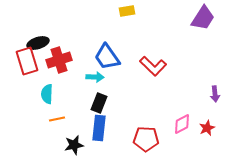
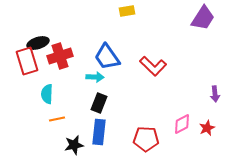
red cross: moved 1 px right, 4 px up
blue rectangle: moved 4 px down
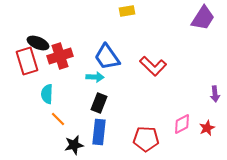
black ellipse: rotated 40 degrees clockwise
orange line: moved 1 px right; rotated 56 degrees clockwise
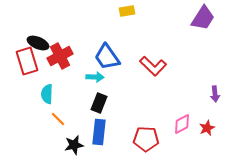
red cross: rotated 10 degrees counterclockwise
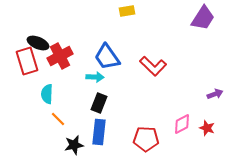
purple arrow: rotated 105 degrees counterclockwise
red star: rotated 28 degrees counterclockwise
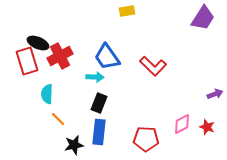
red star: moved 1 px up
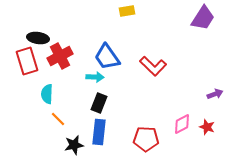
black ellipse: moved 5 px up; rotated 15 degrees counterclockwise
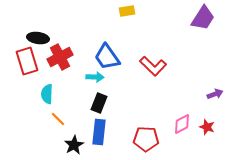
red cross: moved 1 px down
black star: rotated 18 degrees counterclockwise
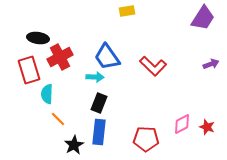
red rectangle: moved 2 px right, 9 px down
purple arrow: moved 4 px left, 30 px up
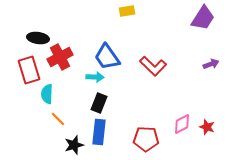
black star: rotated 12 degrees clockwise
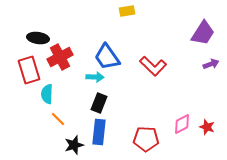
purple trapezoid: moved 15 px down
